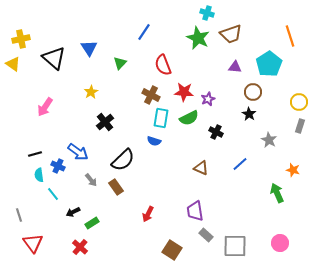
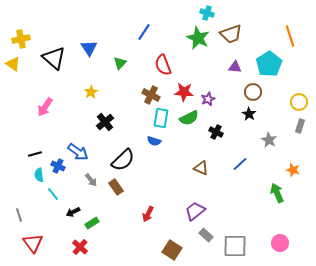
purple trapezoid at (195, 211): rotated 60 degrees clockwise
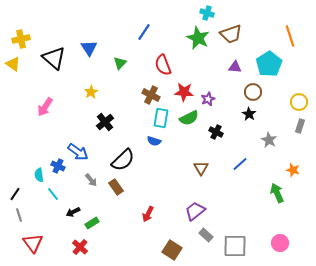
black line at (35, 154): moved 20 px left, 40 px down; rotated 40 degrees counterclockwise
brown triangle at (201, 168): rotated 35 degrees clockwise
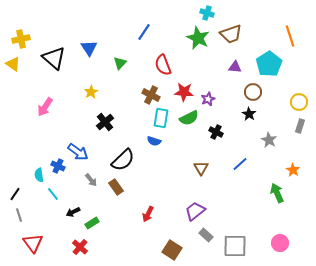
orange star at (293, 170): rotated 16 degrees clockwise
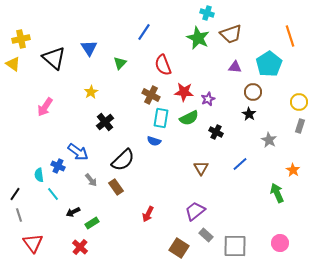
brown square at (172, 250): moved 7 px right, 2 px up
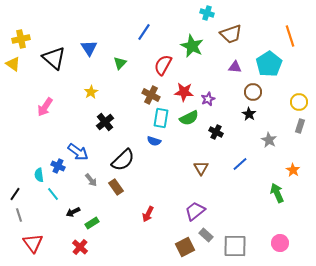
green star at (198, 38): moved 6 px left, 8 px down
red semicircle at (163, 65): rotated 50 degrees clockwise
brown square at (179, 248): moved 6 px right, 1 px up; rotated 30 degrees clockwise
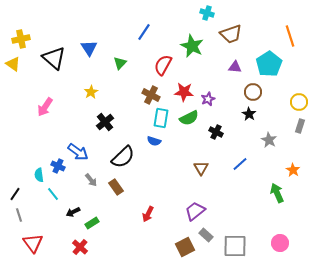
black semicircle at (123, 160): moved 3 px up
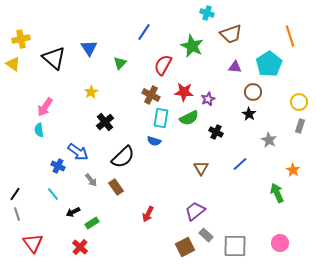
cyan semicircle at (39, 175): moved 45 px up
gray line at (19, 215): moved 2 px left, 1 px up
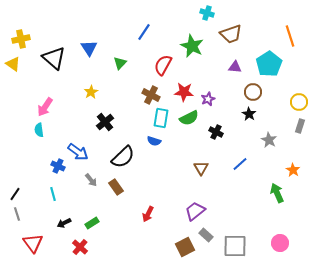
cyan line at (53, 194): rotated 24 degrees clockwise
black arrow at (73, 212): moved 9 px left, 11 px down
